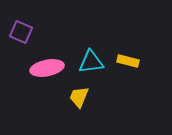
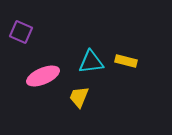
yellow rectangle: moved 2 px left
pink ellipse: moved 4 px left, 8 px down; rotated 12 degrees counterclockwise
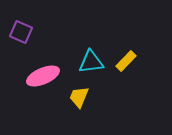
yellow rectangle: rotated 60 degrees counterclockwise
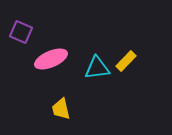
cyan triangle: moved 6 px right, 6 px down
pink ellipse: moved 8 px right, 17 px up
yellow trapezoid: moved 18 px left, 12 px down; rotated 35 degrees counterclockwise
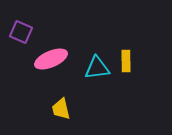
yellow rectangle: rotated 45 degrees counterclockwise
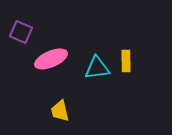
yellow trapezoid: moved 1 px left, 2 px down
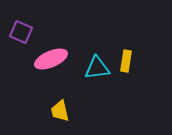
yellow rectangle: rotated 10 degrees clockwise
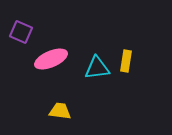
yellow trapezoid: rotated 110 degrees clockwise
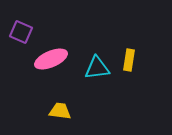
yellow rectangle: moved 3 px right, 1 px up
